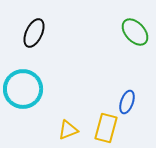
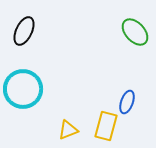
black ellipse: moved 10 px left, 2 px up
yellow rectangle: moved 2 px up
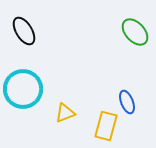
black ellipse: rotated 56 degrees counterclockwise
blue ellipse: rotated 40 degrees counterclockwise
yellow triangle: moved 3 px left, 17 px up
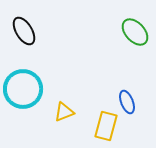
yellow triangle: moved 1 px left, 1 px up
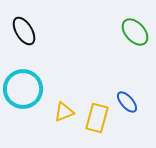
blue ellipse: rotated 20 degrees counterclockwise
yellow rectangle: moved 9 px left, 8 px up
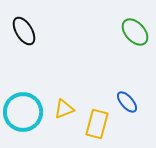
cyan circle: moved 23 px down
yellow triangle: moved 3 px up
yellow rectangle: moved 6 px down
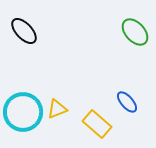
black ellipse: rotated 12 degrees counterclockwise
yellow triangle: moved 7 px left
yellow rectangle: rotated 64 degrees counterclockwise
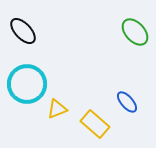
black ellipse: moved 1 px left
cyan circle: moved 4 px right, 28 px up
yellow rectangle: moved 2 px left
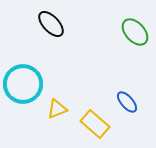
black ellipse: moved 28 px right, 7 px up
cyan circle: moved 4 px left
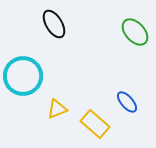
black ellipse: moved 3 px right; rotated 12 degrees clockwise
cyan circle: moved 8 px up
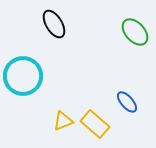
yellow triangle: moved 6 px right, 12 px down
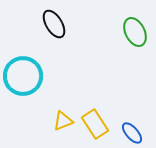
green ellipse: rotated 16 degrees clockwise
blue ellipse: moved 5 px right, 31 px down
yellow rectangle: rotated 16 degrees clockwise
